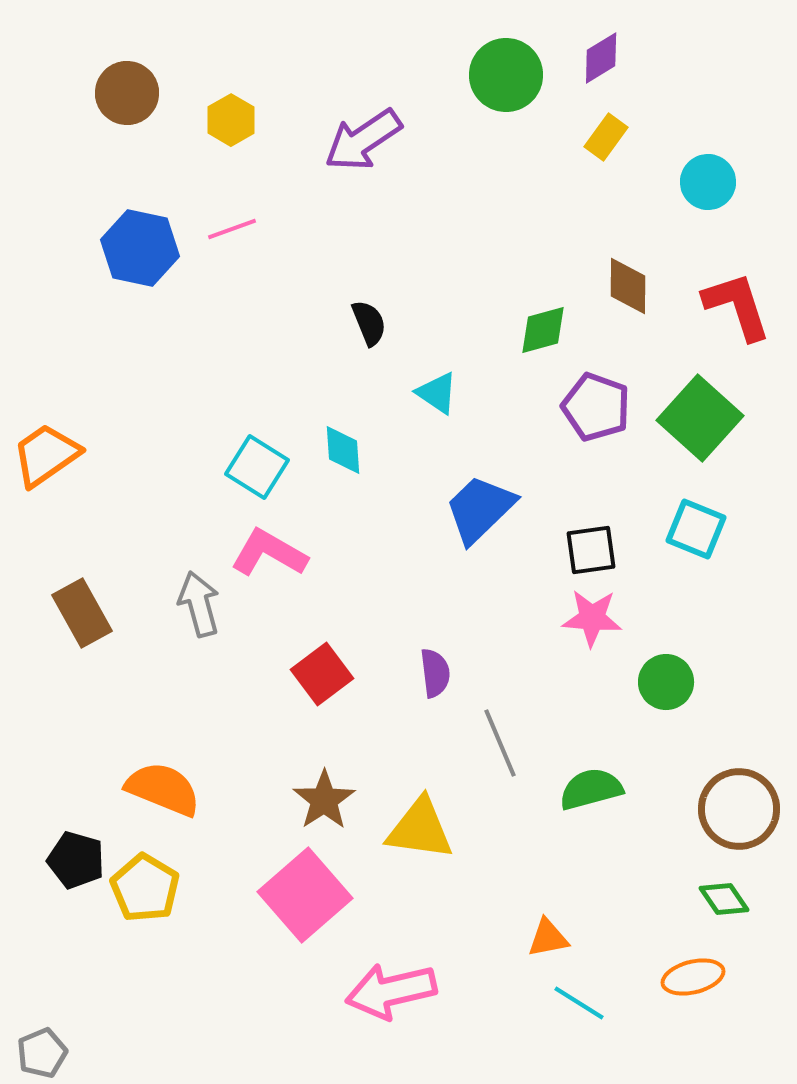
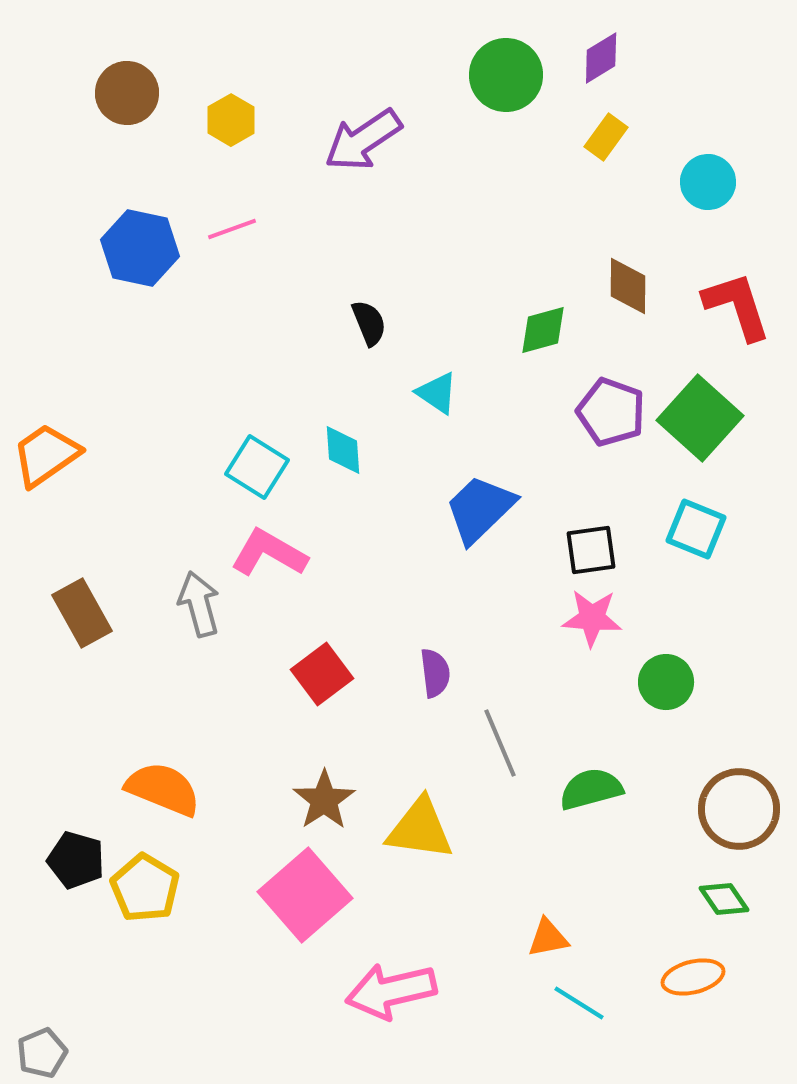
purple pentagon at (596, 407): moved 15 px right, 5 px down
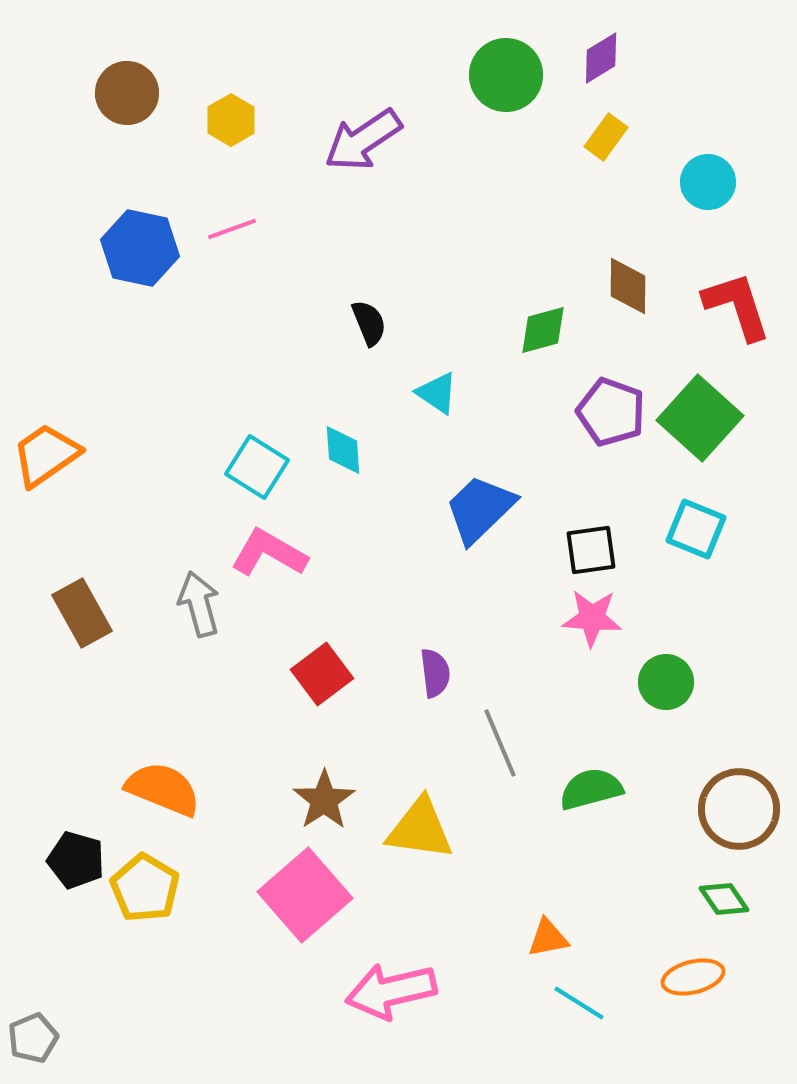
gray pentagon at (42, 1053): moved 9 px left, 15 px up
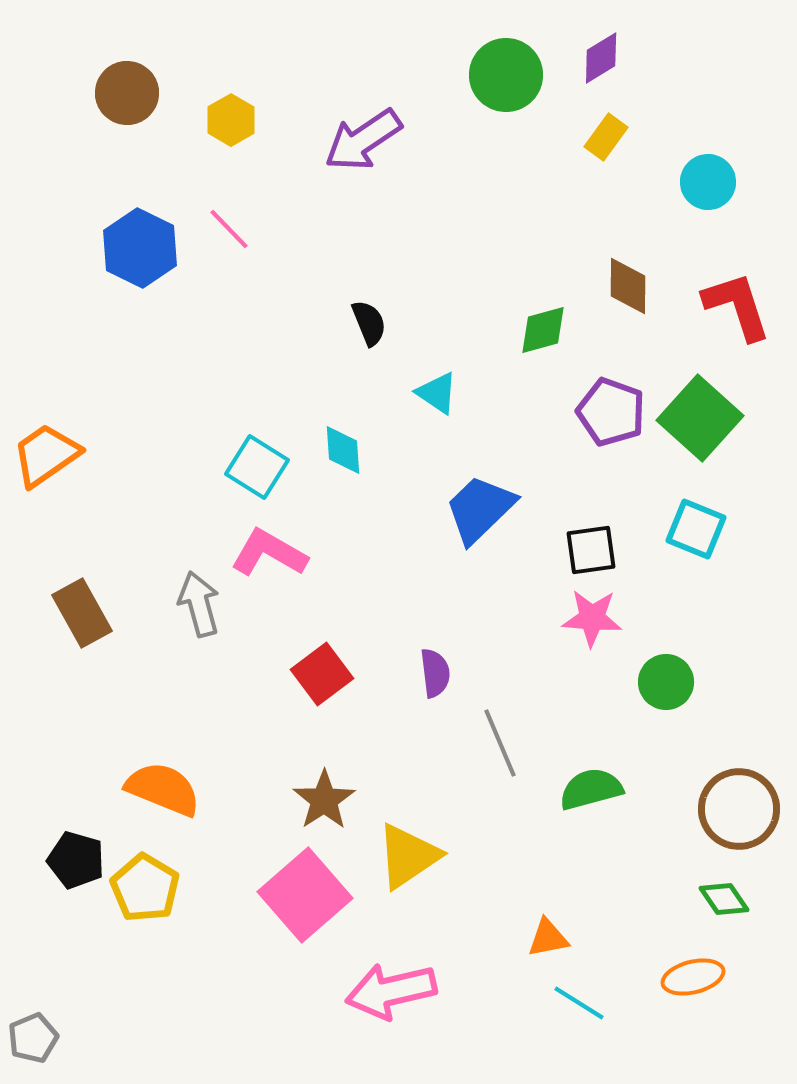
pink line at (232, 229): moved 3 px left; rotated 66 degrees clockwise
blue hexagon at (140, 248): rotated 14 degrees clockwise
yellow triangle at (420, 829): moved 12 px left, 27 px down; rotated 42 degrees counterclockwise
